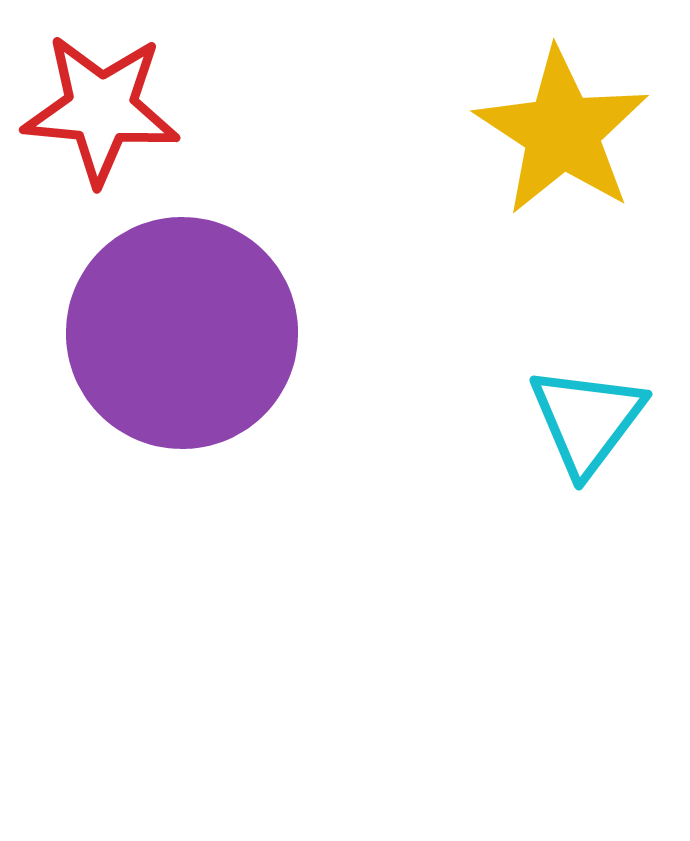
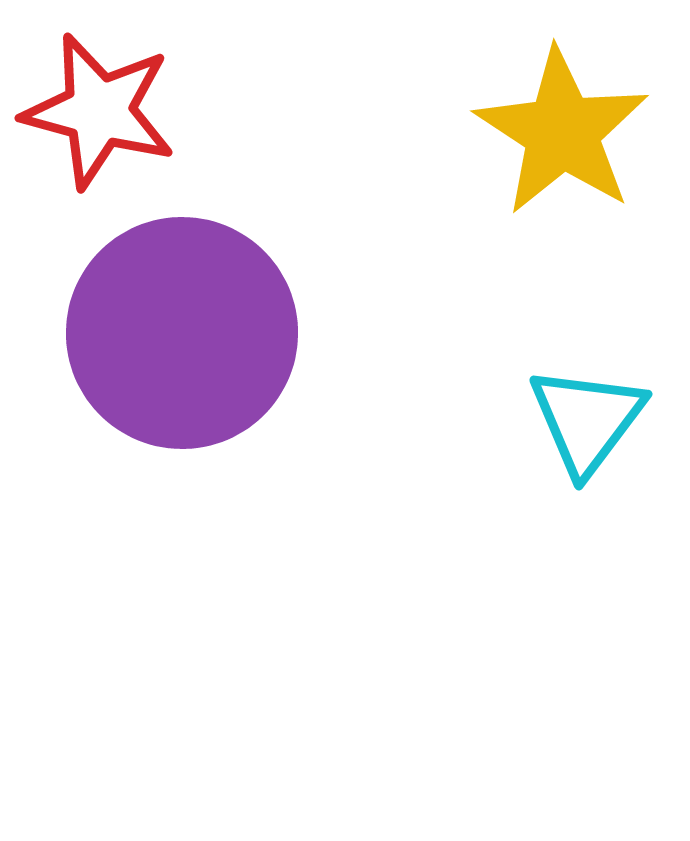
red star: moved 2 px left, 2 px down; rotated 10 degrees clockwise
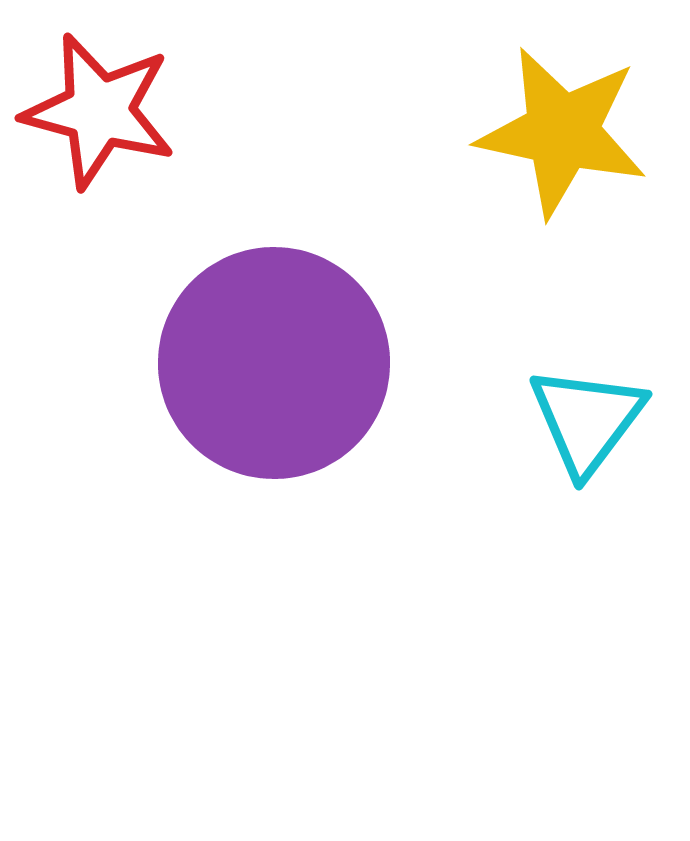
yellow star: rotated 21 degrees counterclockwise
purple circle: moved 92 px right, 30 px down
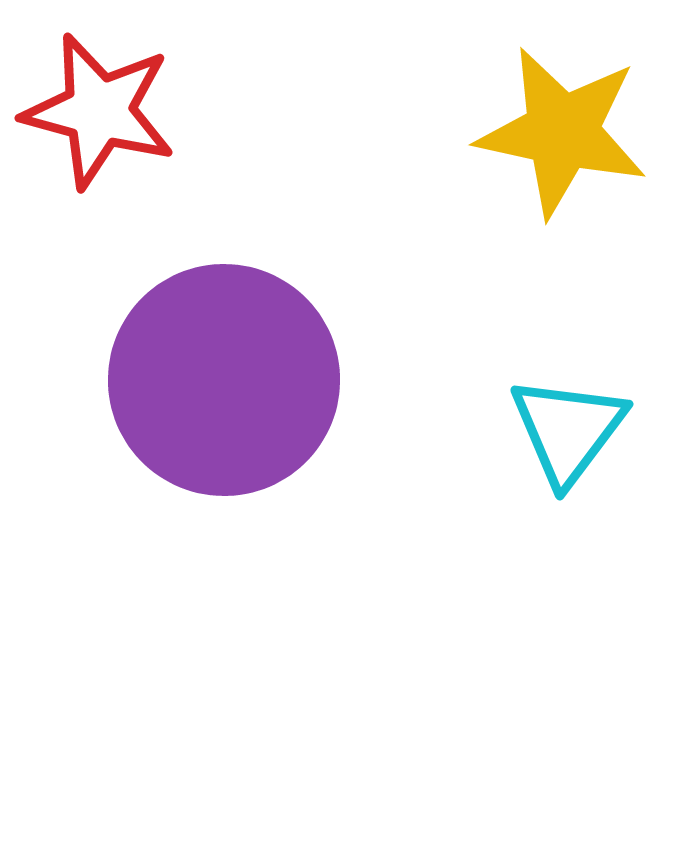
purple circle: moved 50 px left, 17 px down
cyan triangle: moved 19 px left, 10 px down
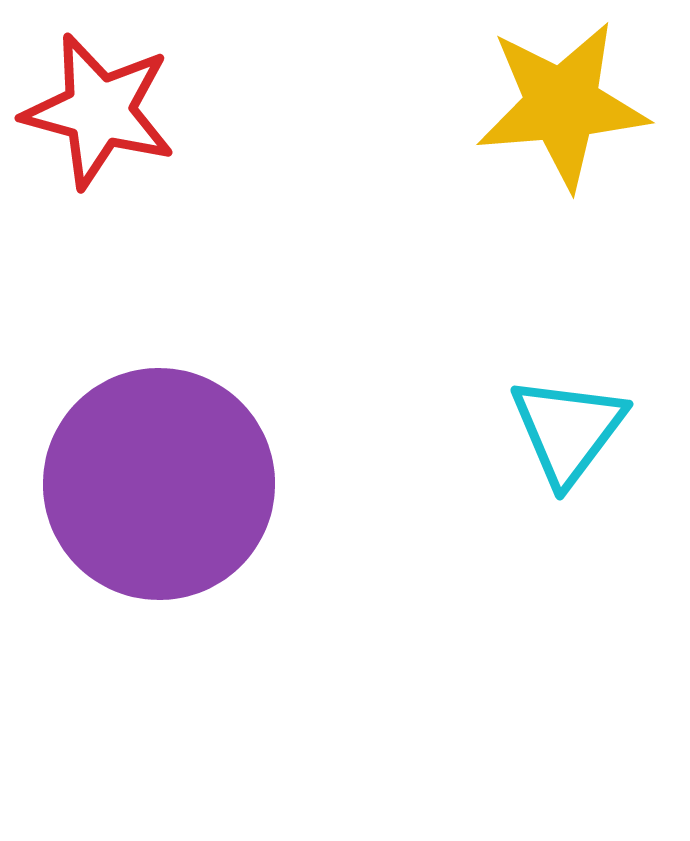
yellow star: moved 27 px up; rotated 17 degrees counterclockwise
purple circle: moved 65 px left, 104 px down
